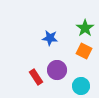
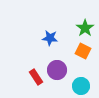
orange square: moved 1 px left
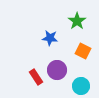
green star: moved 8 px left, 7 px up
